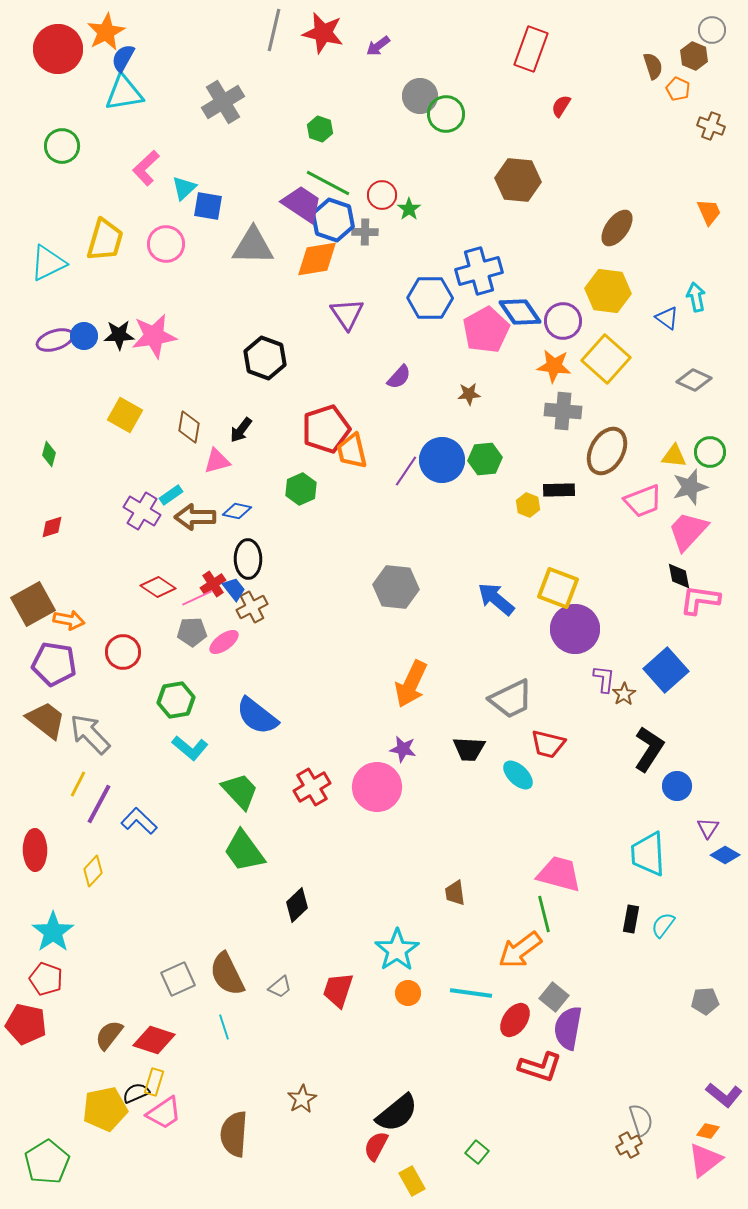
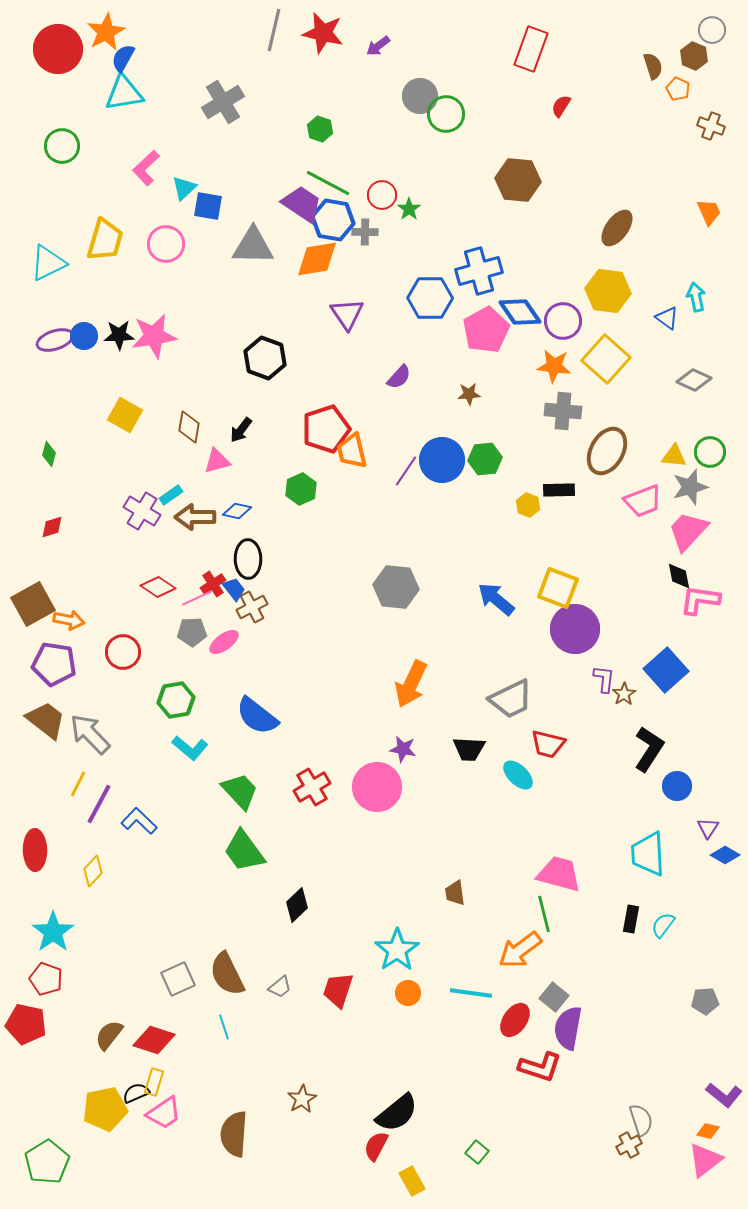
blue hexagon at (333, 220): rotated 9 degrees counterclockwise
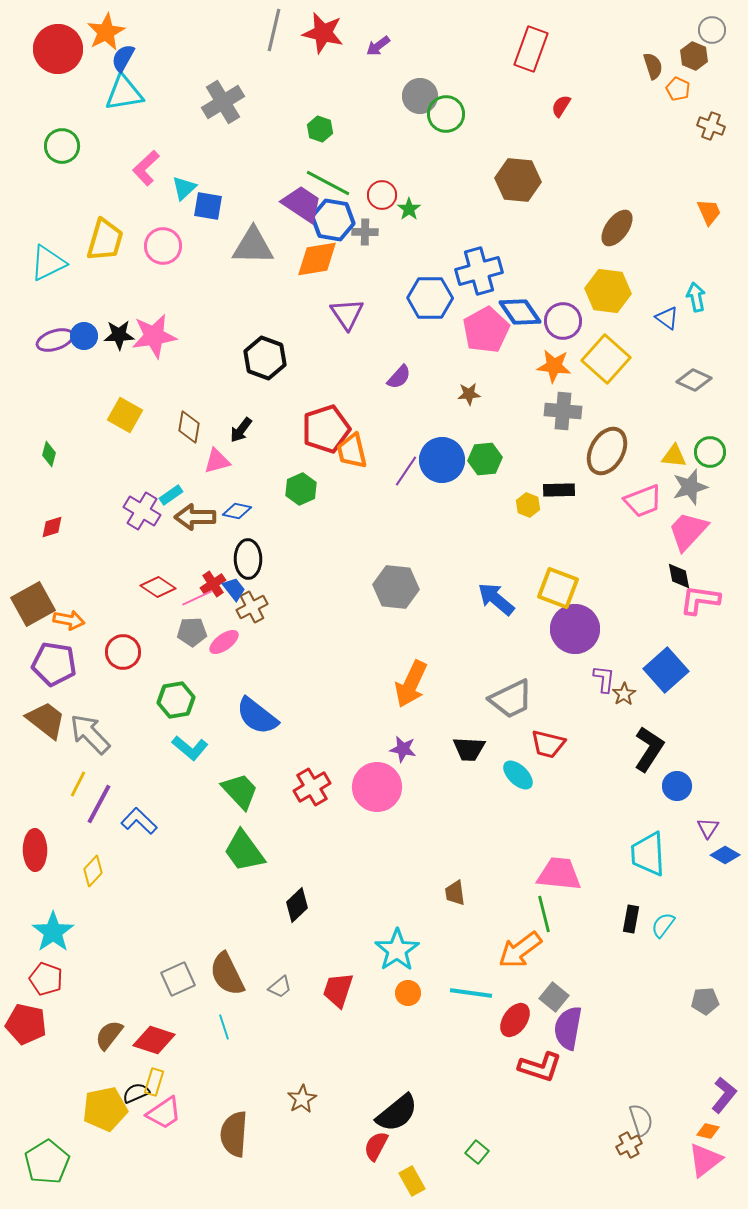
pink circle at (166, 244): moved 3 px left, 2 px down
pink trapezoid at (559, 874): rotated 9 degrees counterclockwise
purple L-shape at (724, 1095): rotated 90 degrees counterclockwise
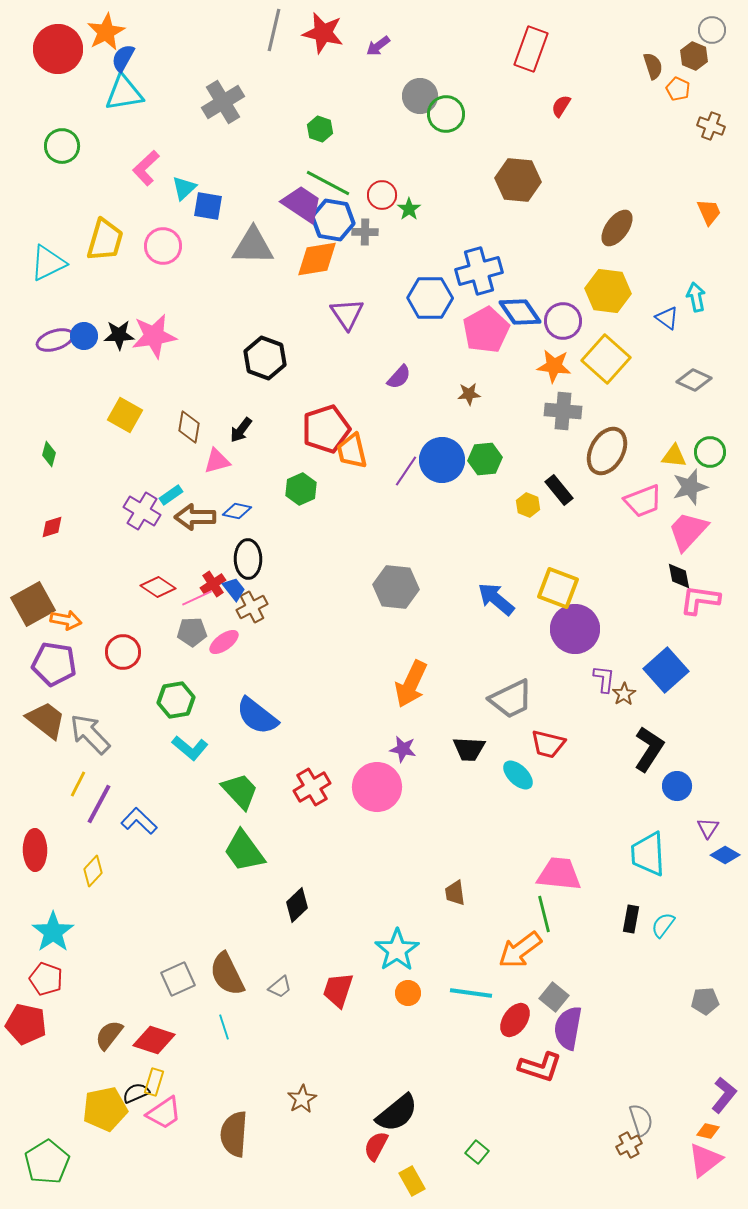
black rectangle at (559, 490): rotated 52 degrees clockwise
orange arrow at (69, 620): moved 3 px left
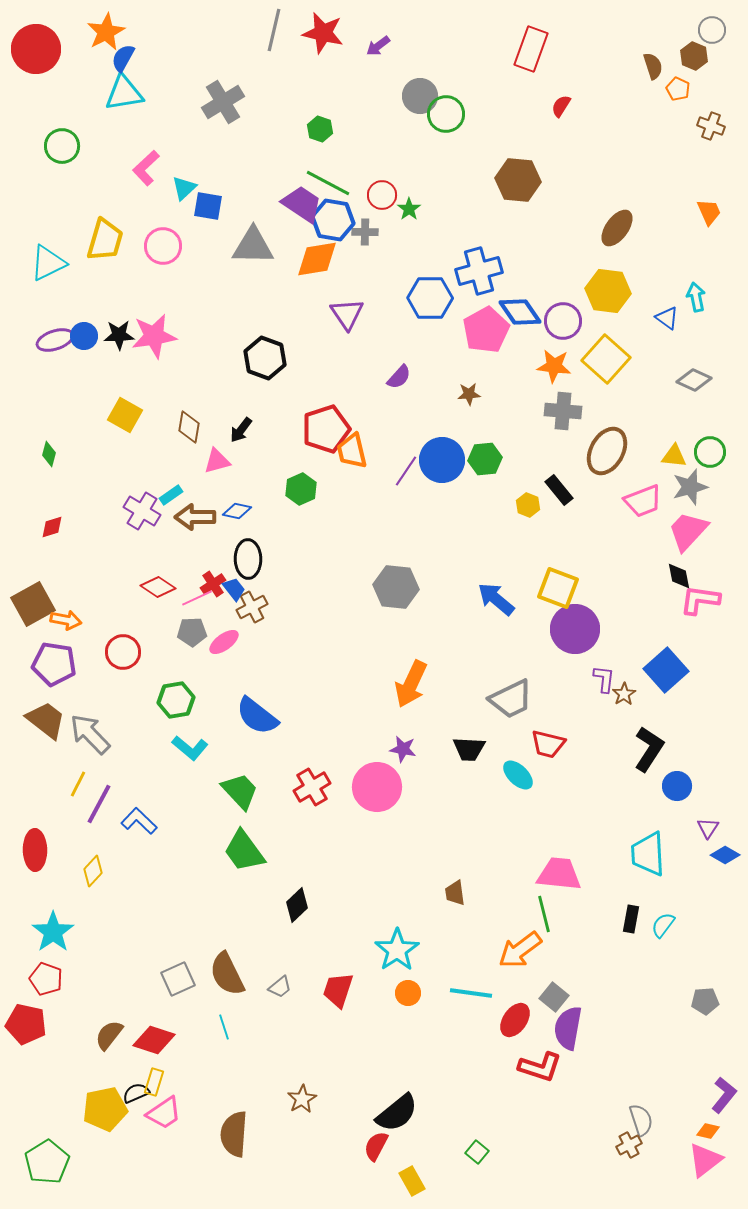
red circle at (58, 49): moved 22 px left
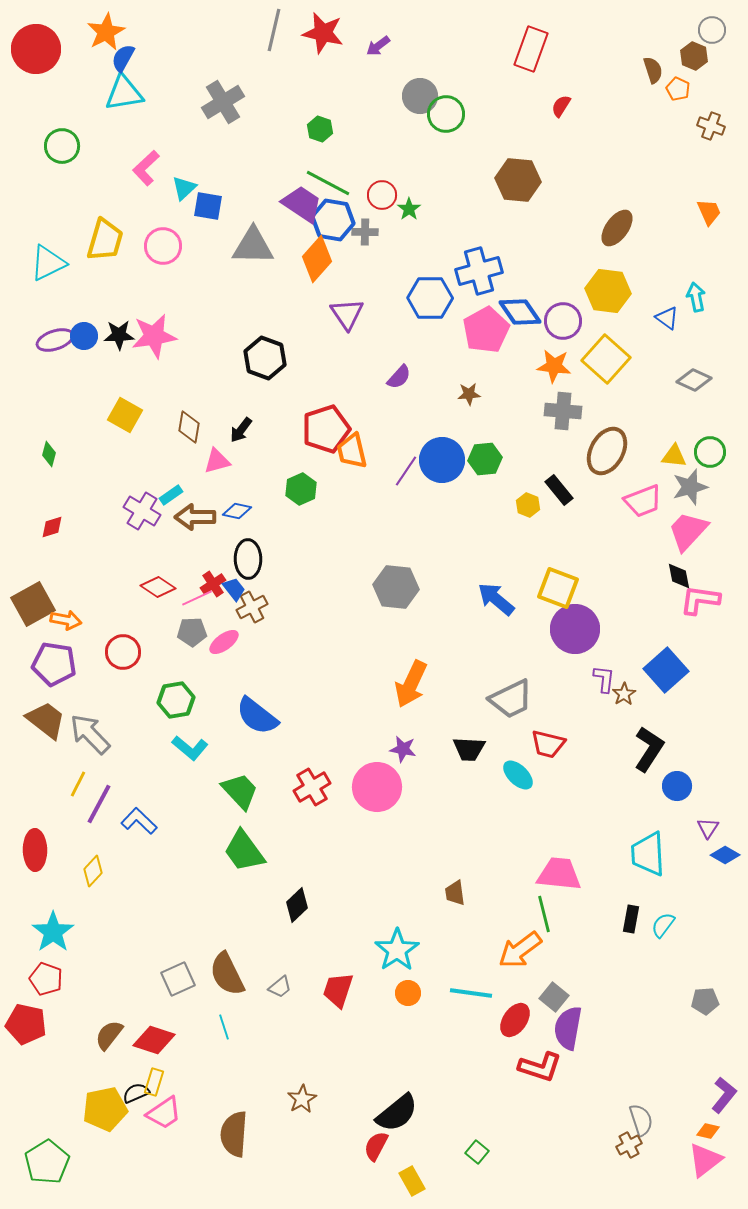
brown semicircle at (653, 66): moved 4 px down
orange diamond at (317, 259): rotated 39 degrees counterclockwise
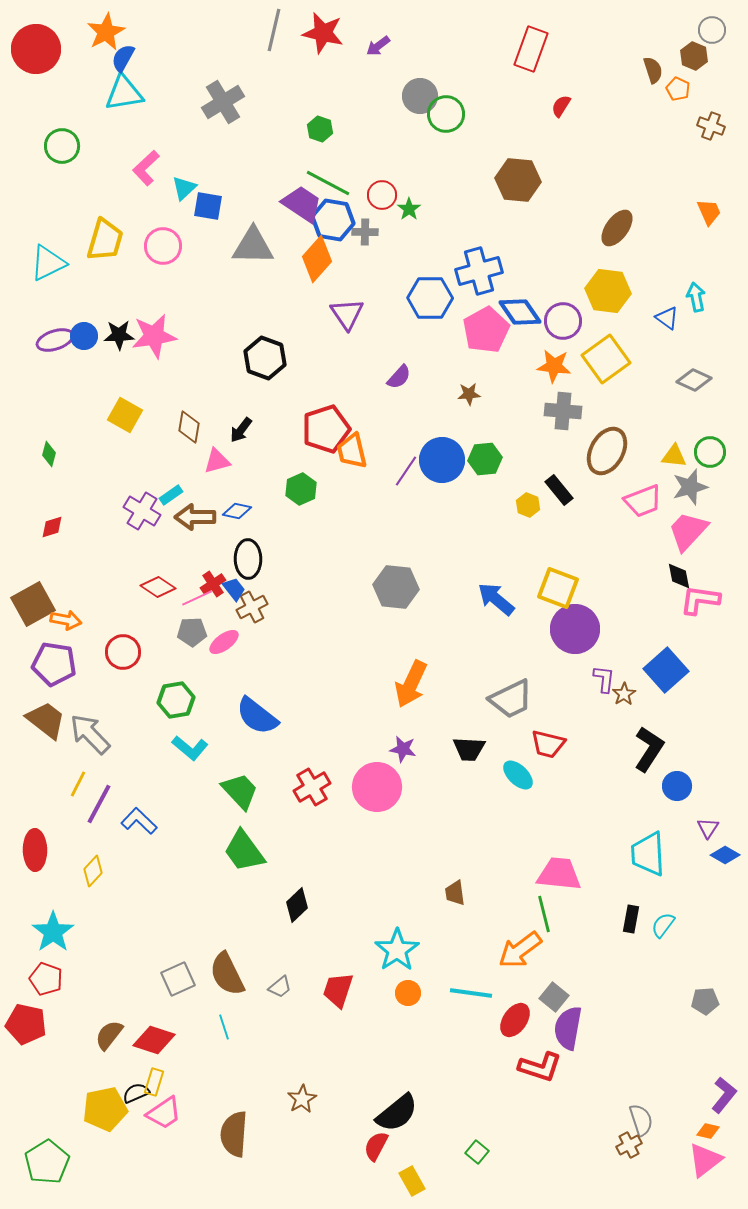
yellow square at (606, 359): rotated 12 degrees clockwise
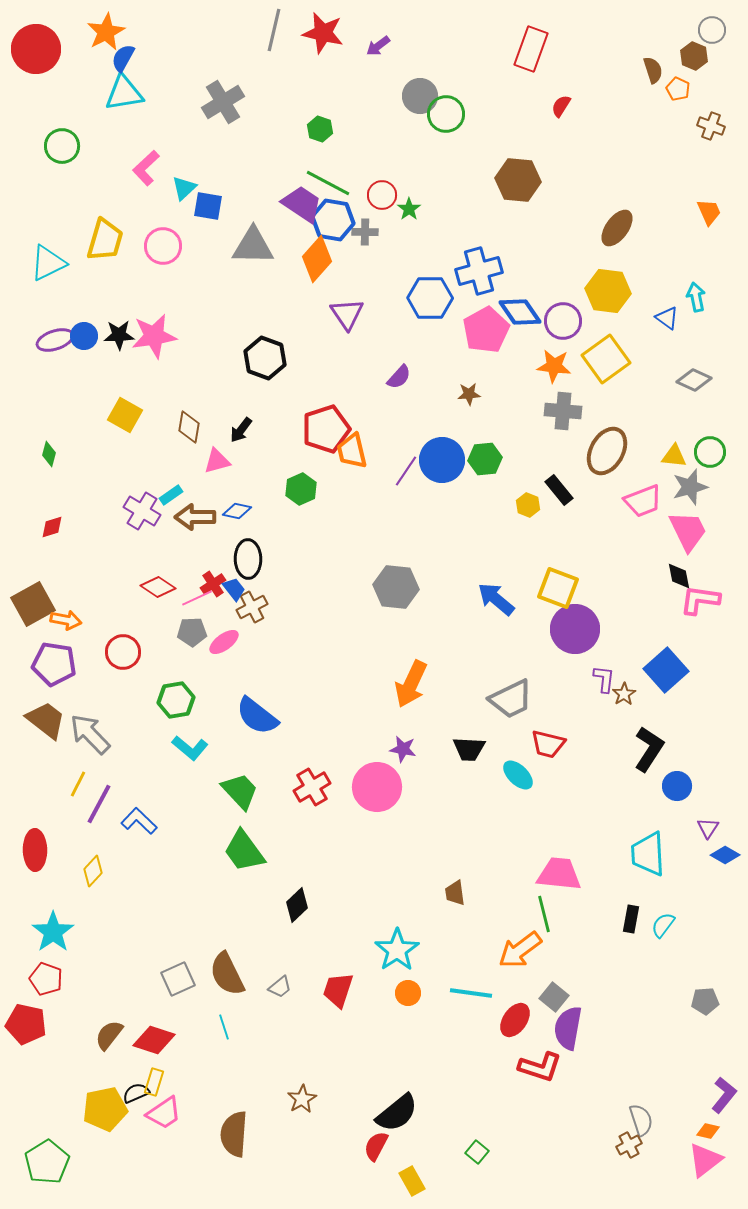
pink trapezoid at (688, 531): rotated 111 degrees clockwise
